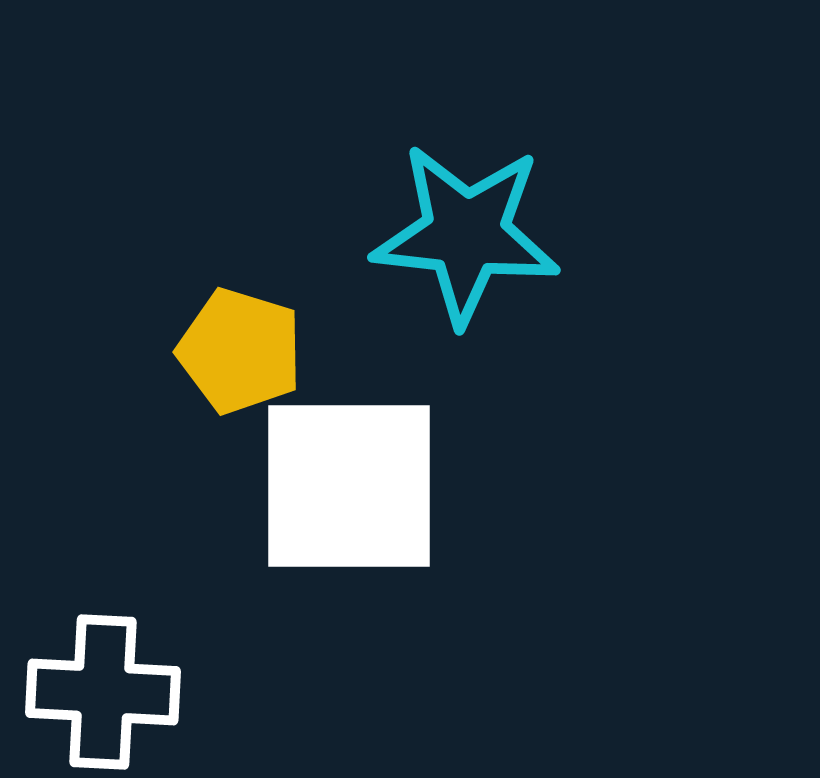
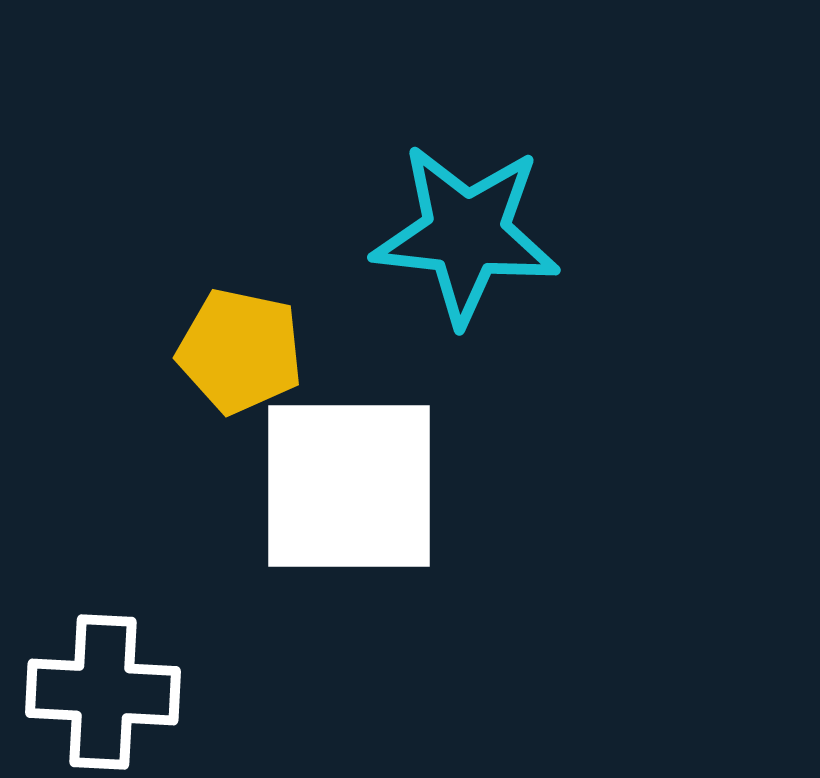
yellow pentagon: rotated 5 degrees counterclockwise
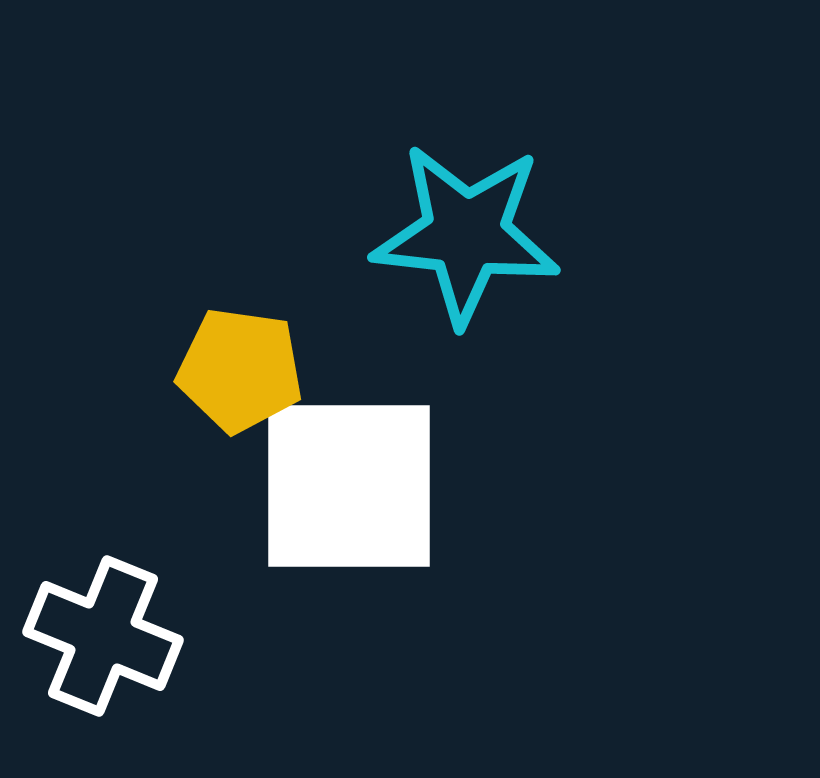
yellow pentagon: moved 19 px down; rotated 4 degrees counterclockwise
white cross: moved 56 px up; rotated 19 degrees clockwise
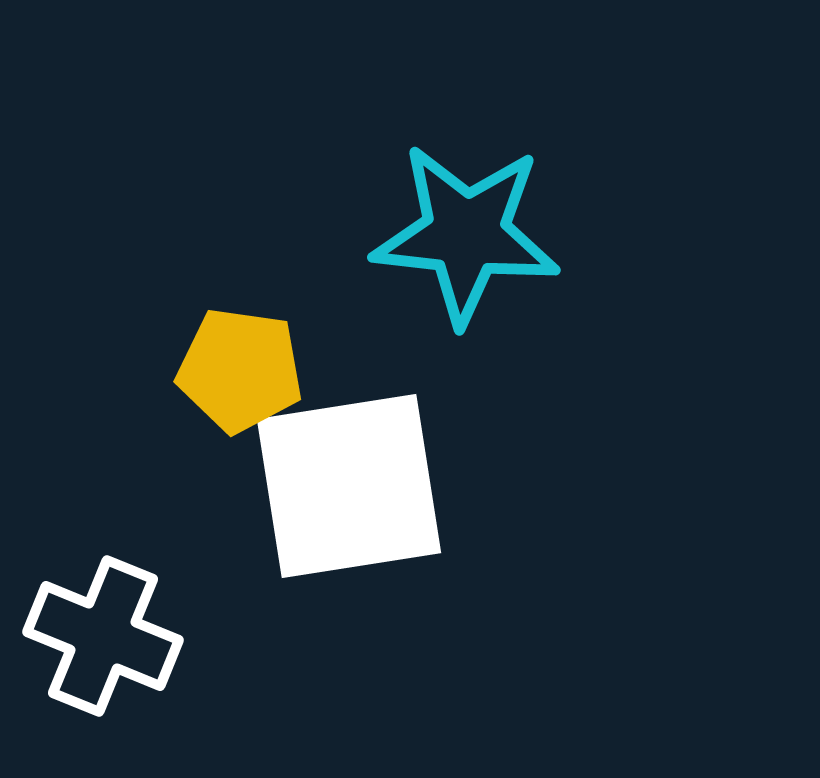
white square: rotated 9 degrees counterclockwise
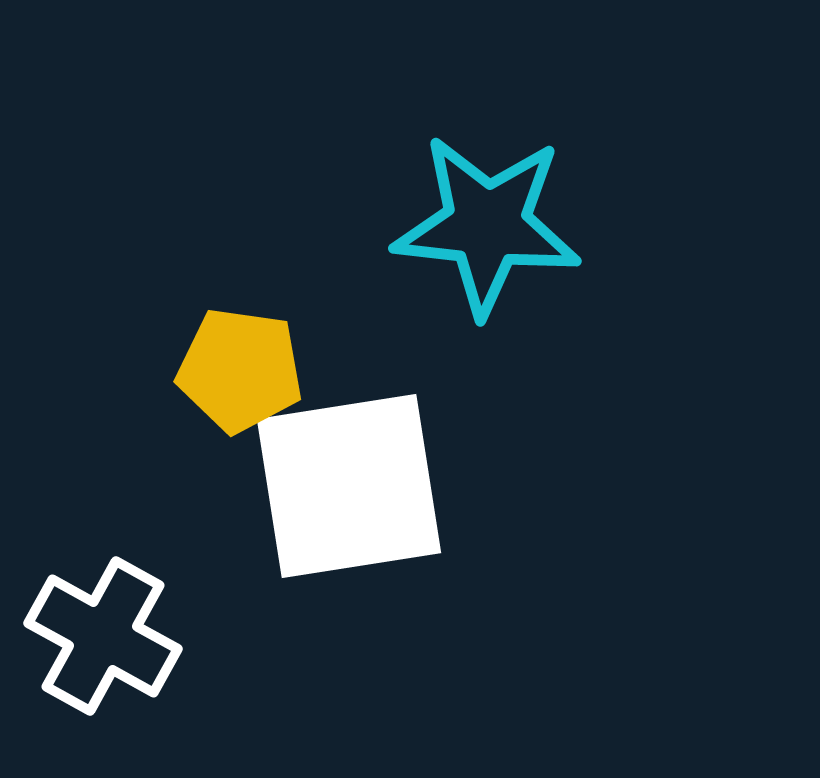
cyan star: moved 21 px right, 9 px up
white cross: rotated 7 degrees clockwise
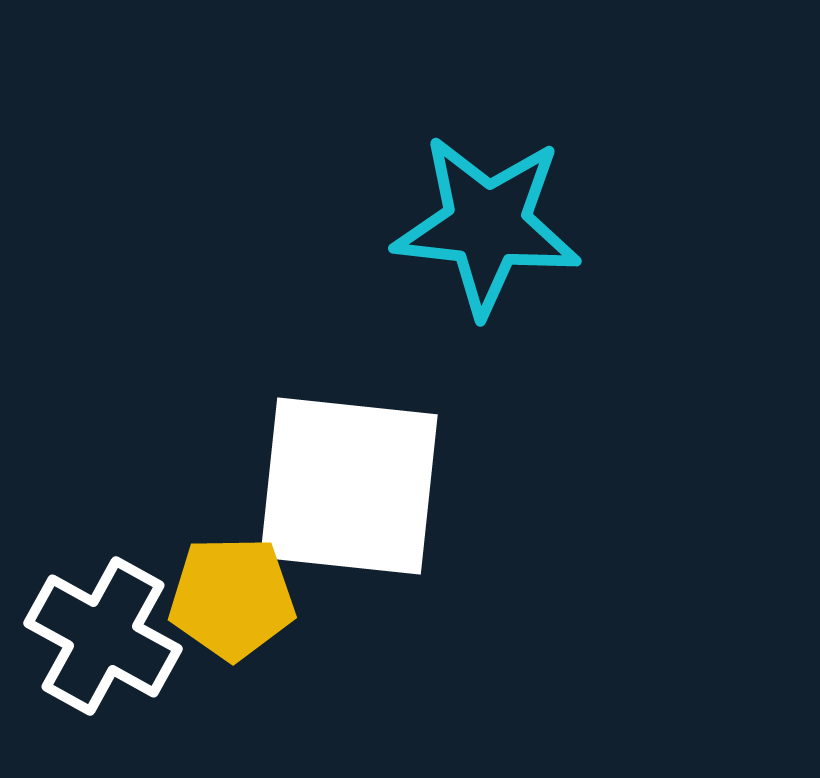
yellow pentagon: moved 8 px left, 228 px down; rotated 9 degrees counterclockwise
white square: rotated 15 degrees clockwise
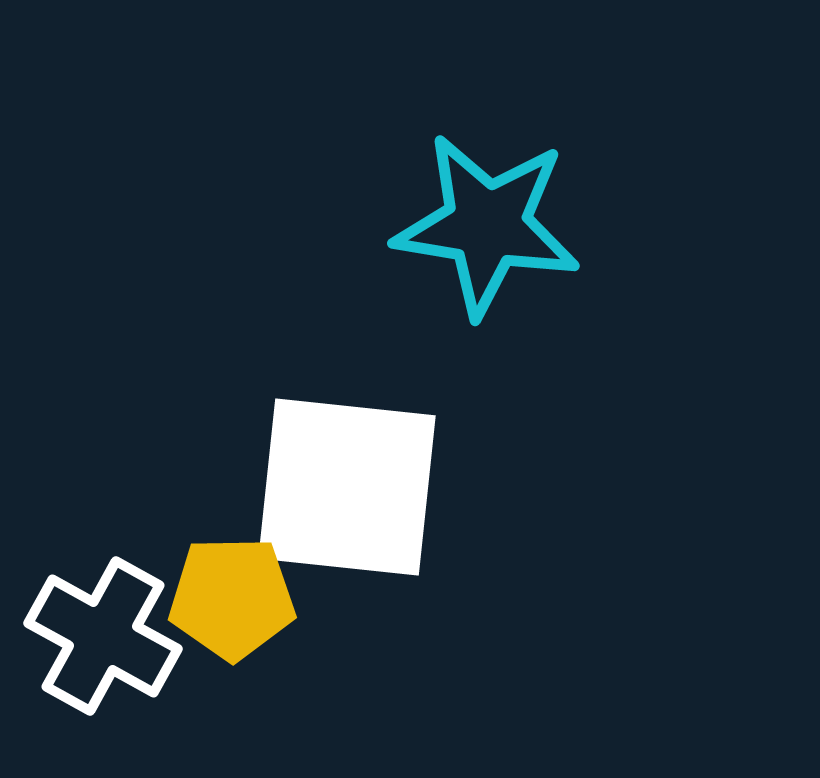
cyan star: rotated 3 degrees clockwise
white square: moved 2 px left, 1 px down
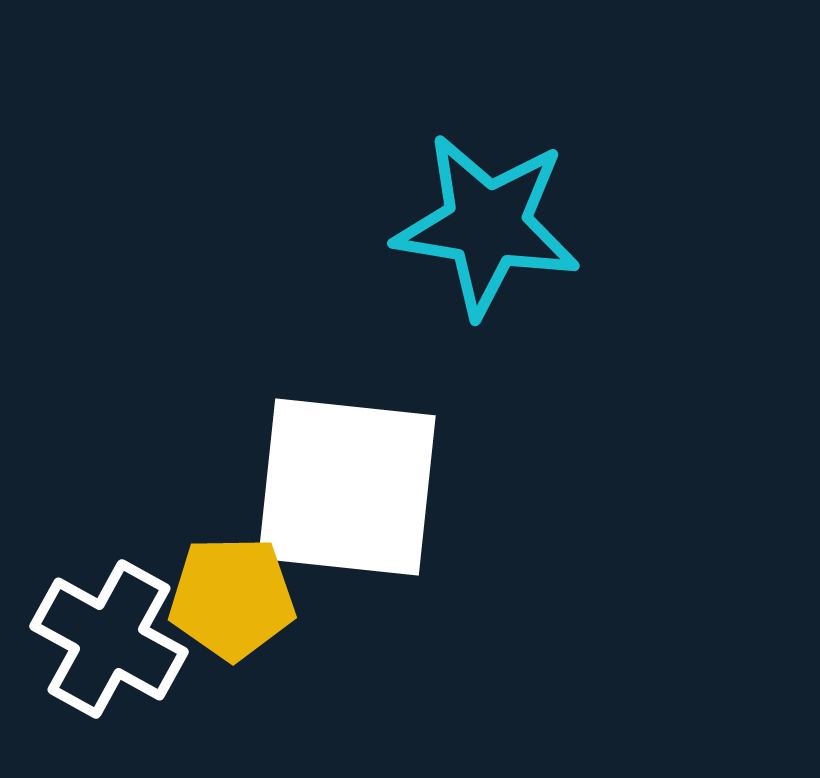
white cross: moved 6 px right, 3 px down
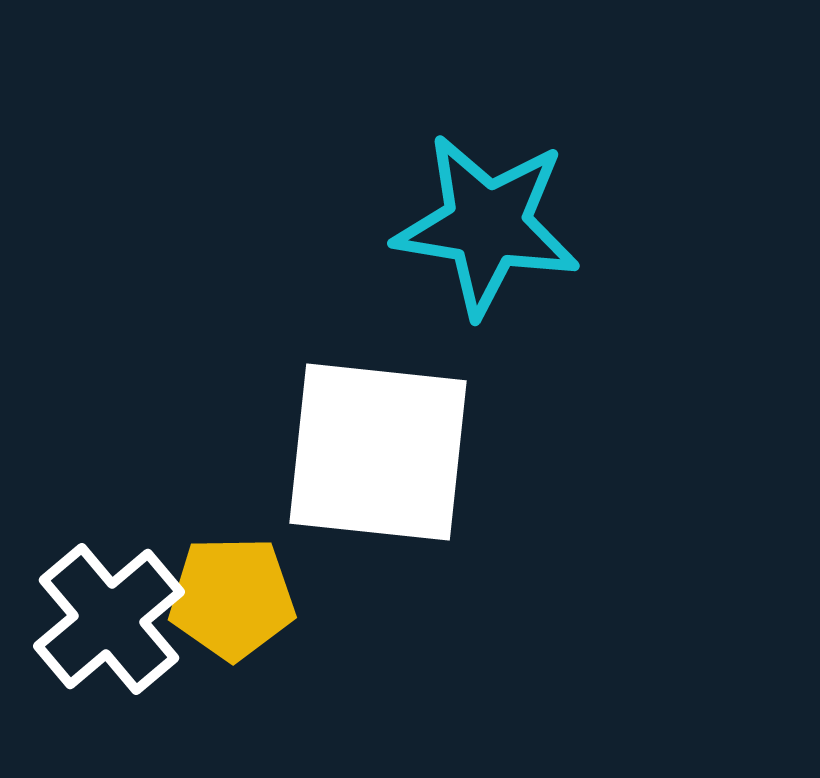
white square: moved 31 px right, 35 px up
white cross: moved 20 px up; rotated 21 degrees clockwise
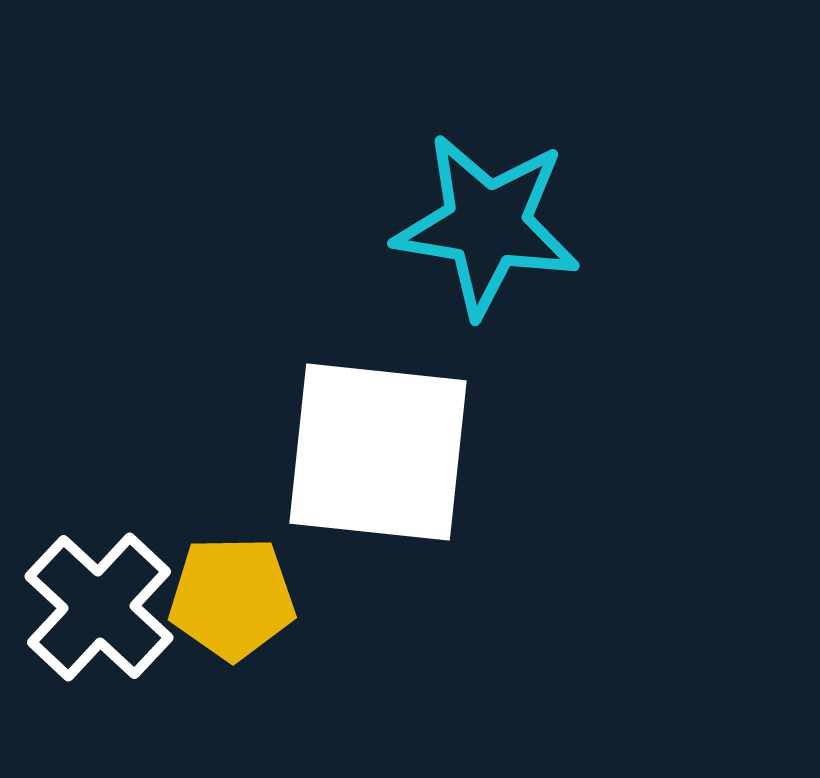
white cross: moved 10 px left, 12 px up; rotated 7 degrees counterclockwise
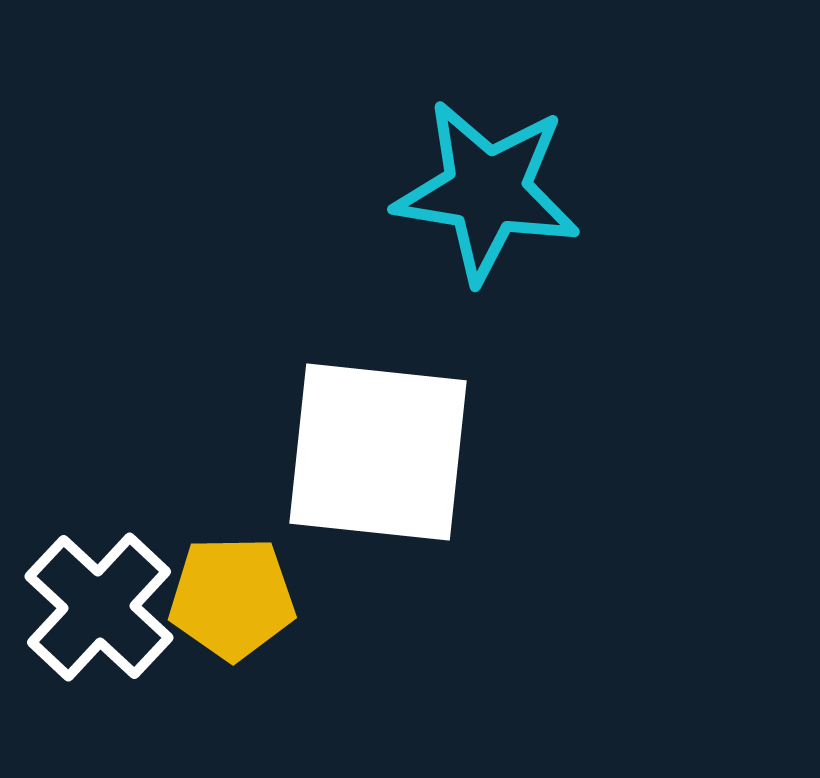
cyan star: moved 34 px up
